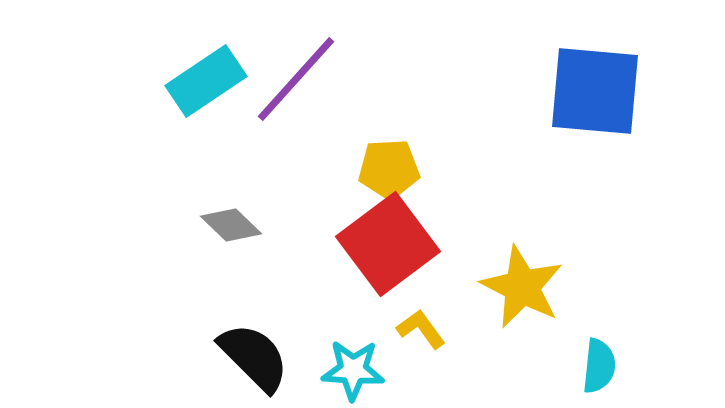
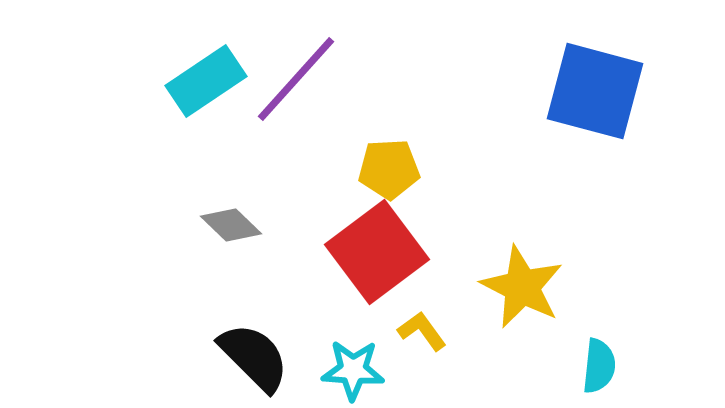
blue square: rotated 10 degrees clockwise
red square: moved 11 px left, 8 px down
yellow L-shape: moved 1 px right, 2 px down
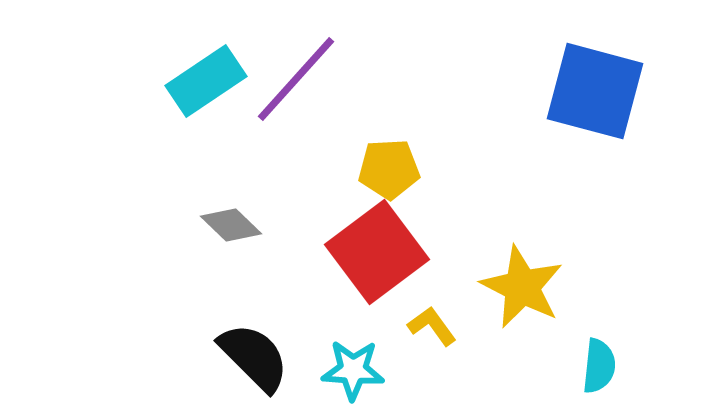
yellow L-shape: moved 10 px right, 5 px up
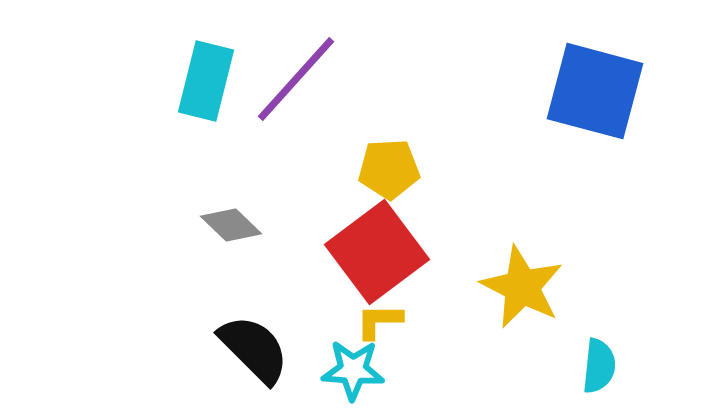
cyan rectangle: rotated 42 degrees counterclockwise
yellow L-shape: moved 53 px left, 5 px up; rotated 54 degrees counterclockwise
black semicircle: moved 8 px up
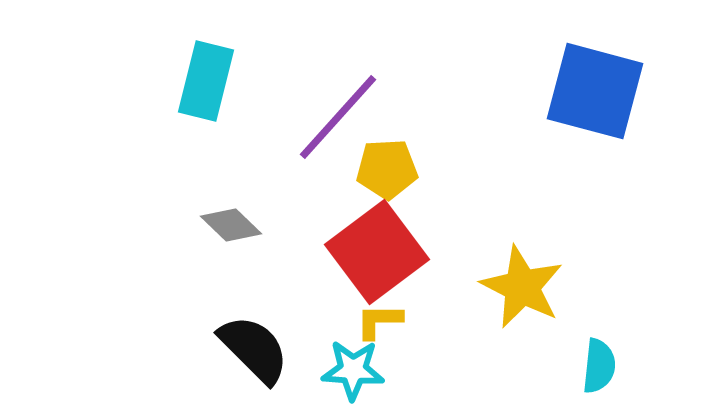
purple line: moved 42 px right, 38 px down
yellow pentagon: moved 2 px left
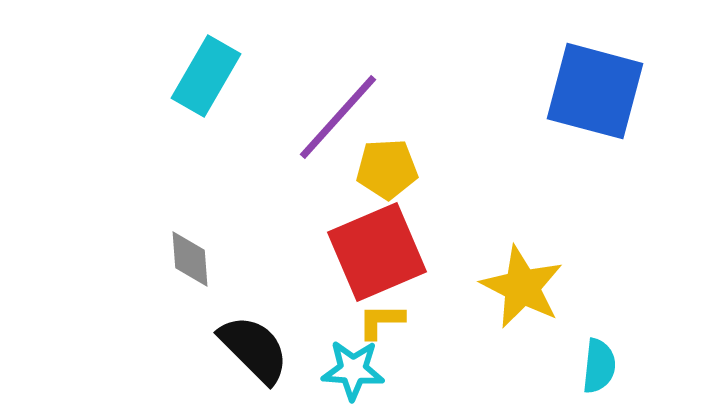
cyan rectangle: moved 5 px up; rotated 16 degrees clockwise
gray diamond: moved 41 px left, 34 px down; rotated 42 degrees clockwise
red square: rotated 14 degrees clockwise
yellow L-shape: moved 2 px right
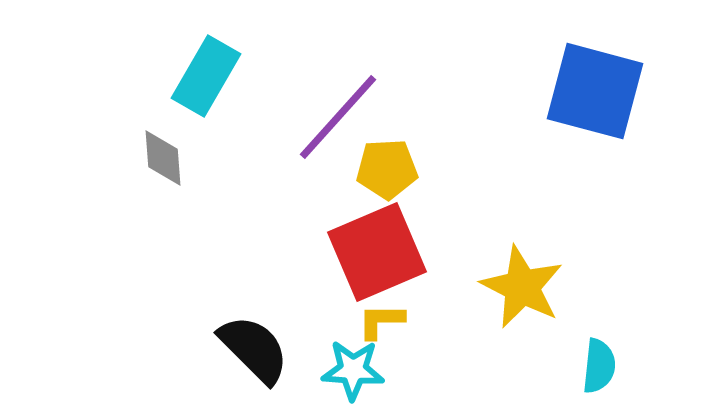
gray diamond: moved 27 px left, 101 px up
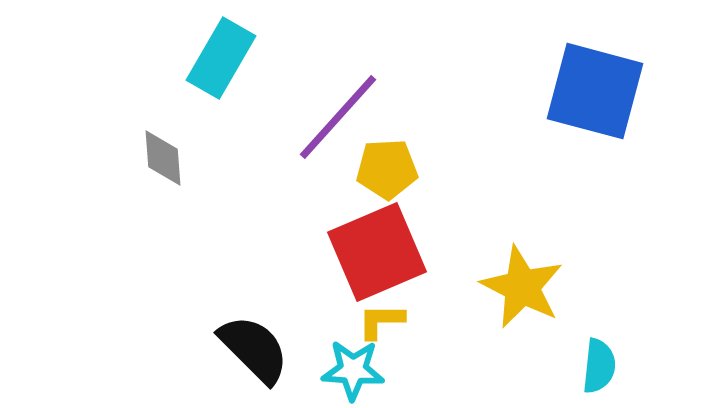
cyan rectangle: moved 15 px right, 18 px up
